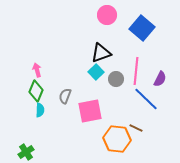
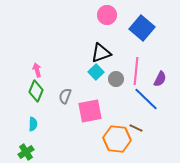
cyan semicircle: moved 7 px left, 14 px down
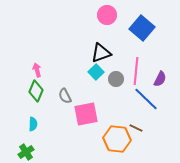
gray semicircle: rotated 49 degrees counterclockwise
pink square: moved 4 px left, 3 px down
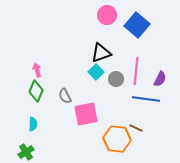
blue square: moved 5 px left, 3 px up
blue line: rotated 36 degrees counterclockwise
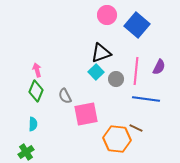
purple semicircle: moved 1 px left, 12 px up
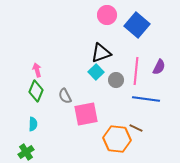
gray circle: moved 1 px down
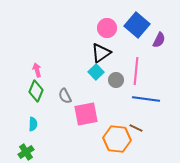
pink circle: moved 13 px down
black triangle: rotated 15 degrees counterclockwise
purple semicircle: moved 27 px up
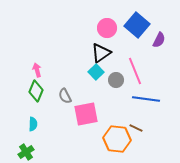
pink line: moved 1 px left; rotated 28 degrees counterclockwise
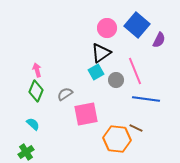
cyan square: rotated 14 degrees clockwise
gray semicircle: moved 2 px up; rotated 84 degrees clockwise
cyan semicircle: rotated 48 degrees counterclockwise
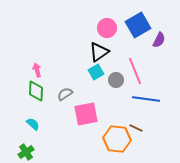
blue square: moved 1 px right; rotated 20 degrees clockwise
black triangle: moved 2 px left, 1 px up
green diamond: rotated 20 degrees counterclockwise
